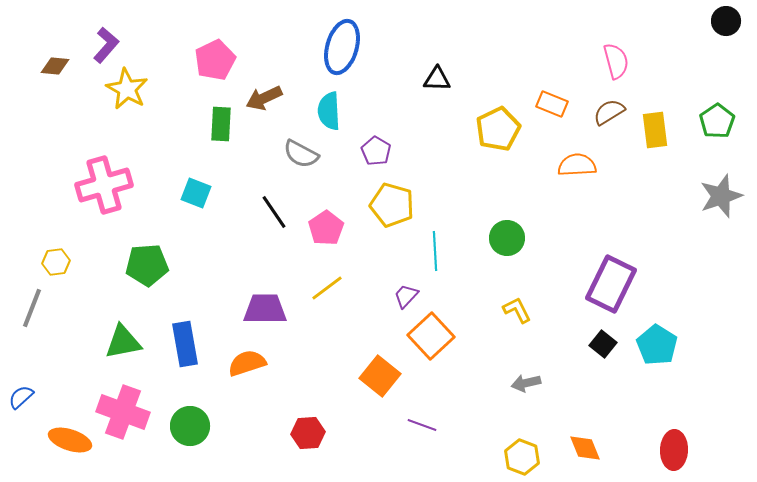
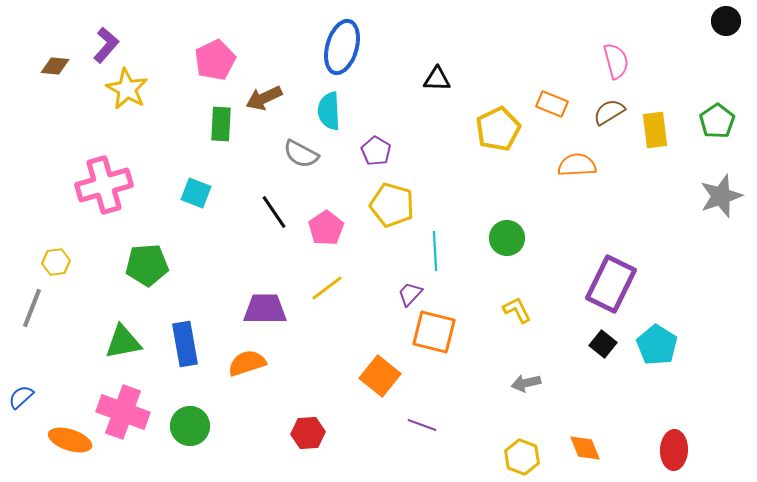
purple trapezoid at (406, 296): moved 4 px right, 2 px up
orange square at (431, 336): moved 3 px right, 4 px up; rotated 33 degrees counterclockwise
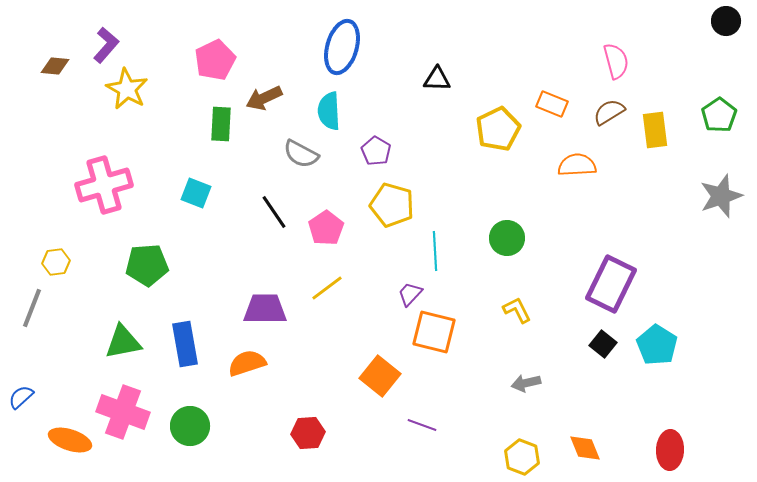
green pentagon at (717, 121): moved 2 px right, 6 px up
red ellipse at (674, 450): moved 4 px left
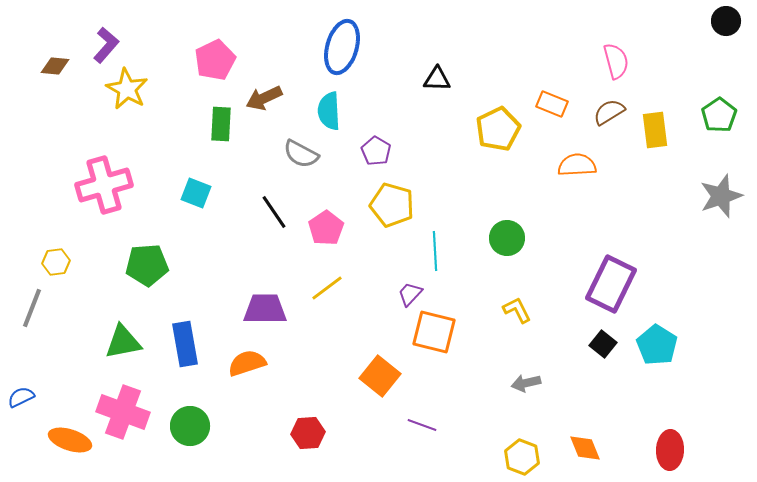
blue semicircle at (21, 397): rotated 16 degrees clockwise
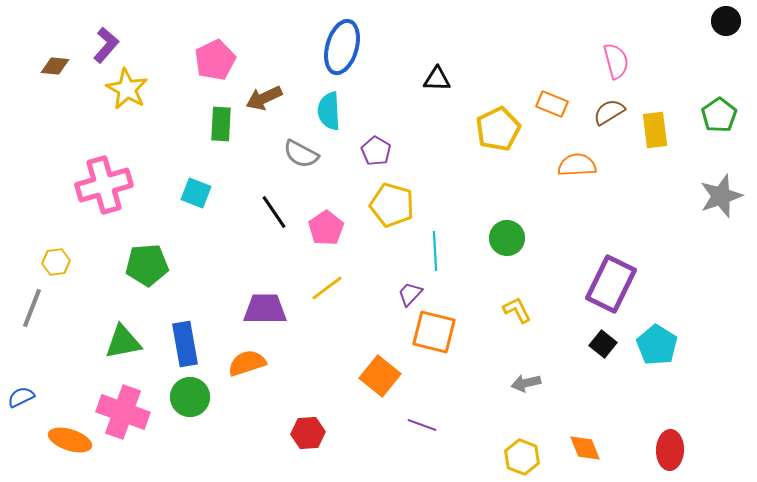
green circle at (190, 426): moved 29 px up
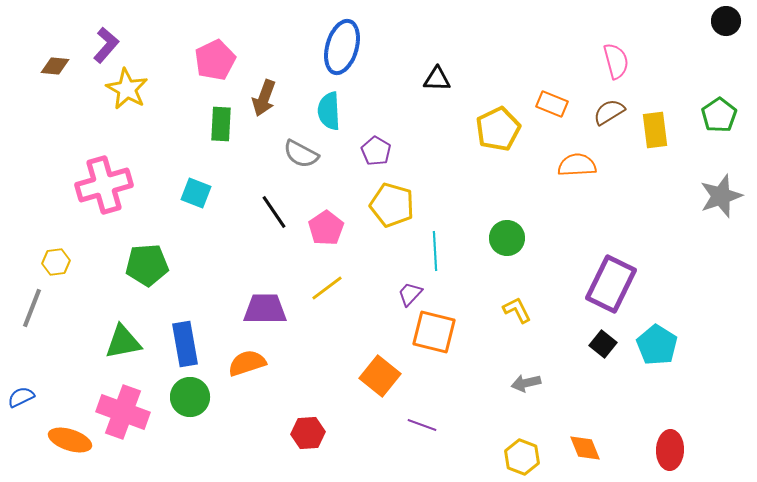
brown arrow at (264, 98): rotated 45 degrees counterclockwise
